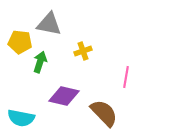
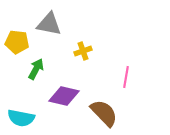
yellow pentagon: moved 3 px left
green arrow: moved 4 px left, 7 px down; rotated 10 degrees clockwise
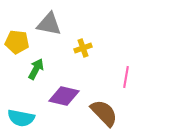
yellow cross: moved 3 px up
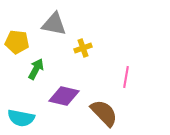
gray triangle: moved 5 px right
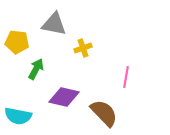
purple diamond: moved 1 px down
cyan semicircle: moved 3 px left, 2 px up
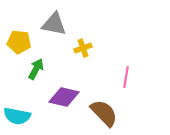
yellow pentagon: moved 2 px right
cyan semicircle: moved 1 px left
